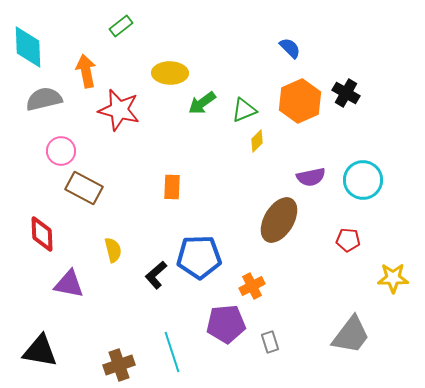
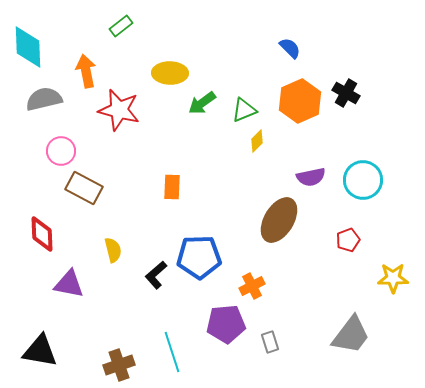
red pentagon: rotated 25 degrees counterclockwise
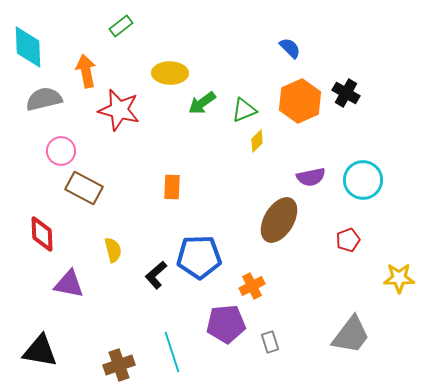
yellow star: moved 6 px right
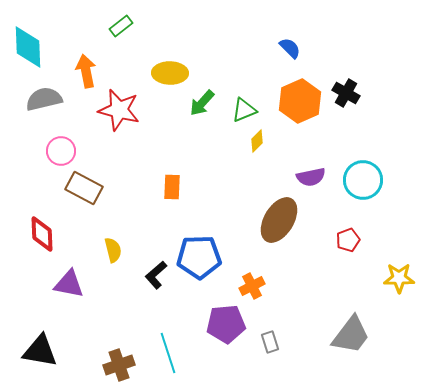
green arrow: rotated 12 degrees counterclockwise
cyan line: moved 4 px left, 1 px down
